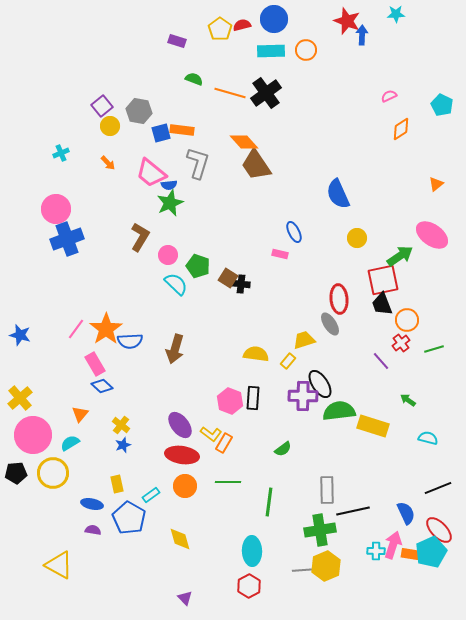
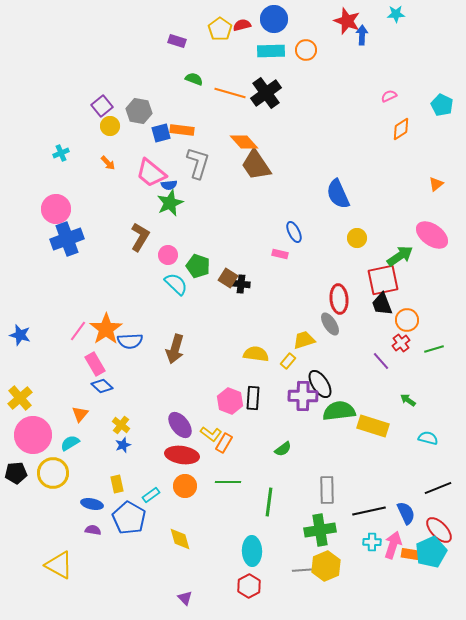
pink line at (76, 329): moved 2 px right, 2 px down
black line at (353, 511): moved 16 px right
cyan cross at (376, 551): moved 4 px left, 9 px up
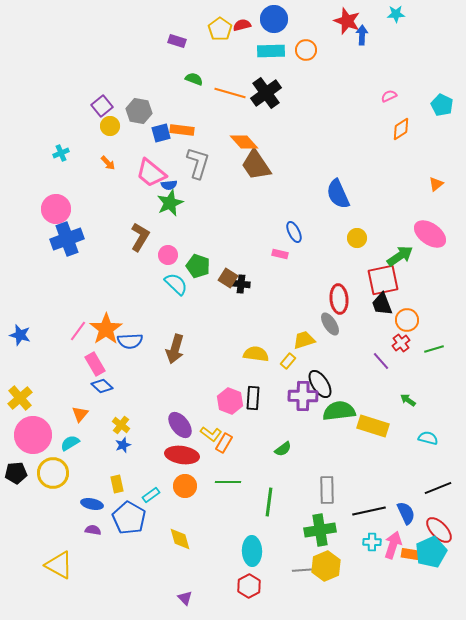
pink ellipse at (432, 235): moved 2 px left, 1 px up
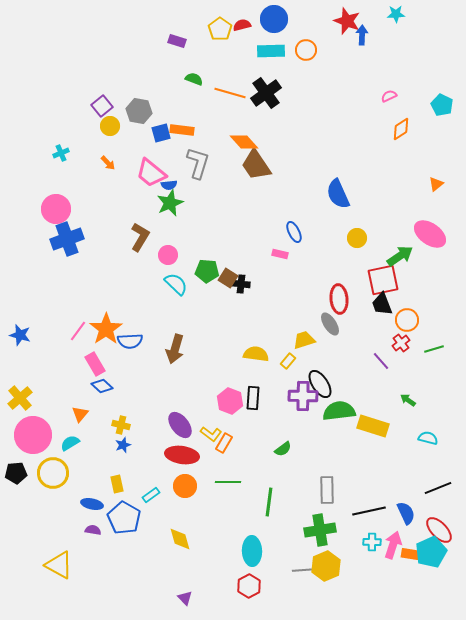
green pentagon at (198, 266): moved 9 px right, 5 px down; rotated 15 degrees counterclockwise
yellow cross at (121, 425): rotated 24 degrees counterclockwise
blue pentagon at (129, 518): moved 5 px left
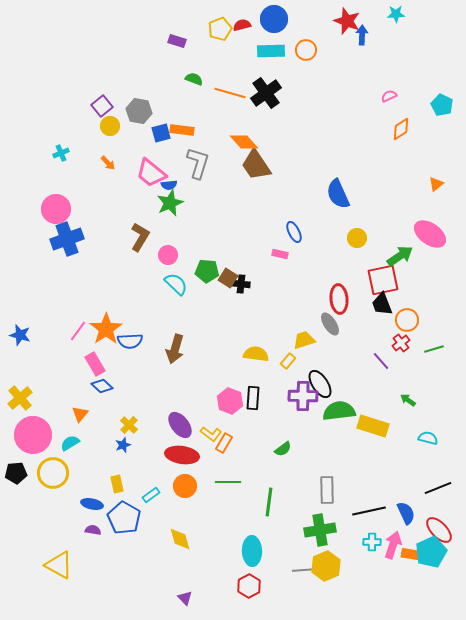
yellow pentagon at (220, 29): rotated 15 degrees clockwise
yellow cross at (121, 425): moved 8 px right; rotated 30 degrees clockwise
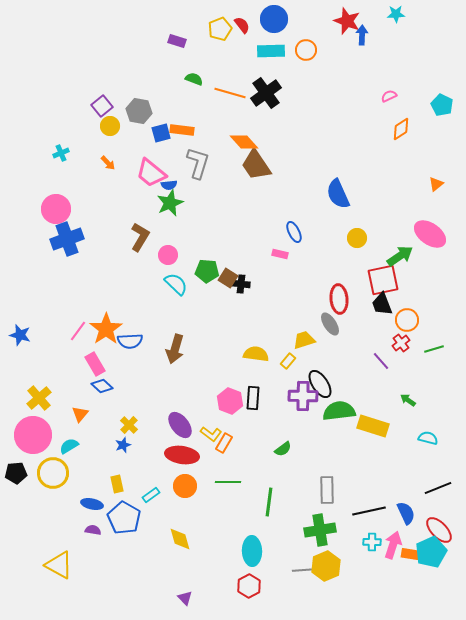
red semicircle at (242, 25): rotated 66 degrees clockwise
yellow cross at (20, 398): moved 19 px right
cyan semicircle at (70, 443): moved 1 px left, 3 px down
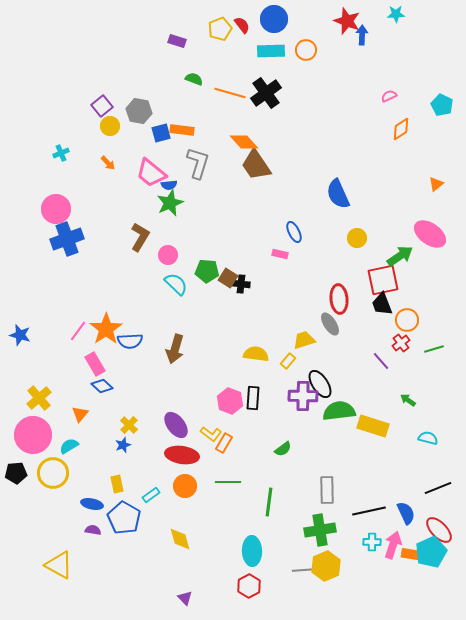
purple ellipse at (180, 425): moved 4 px left
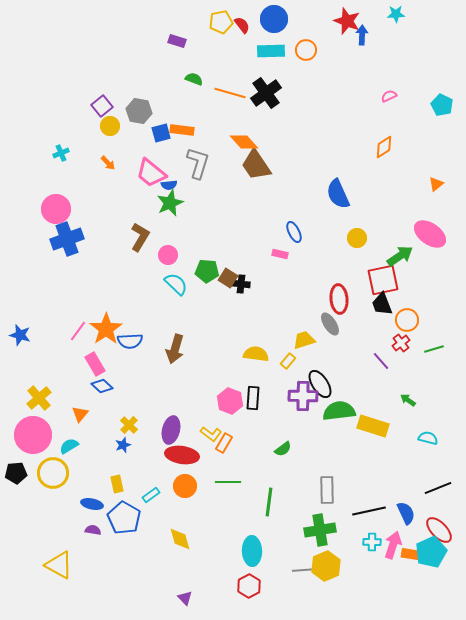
yellow pentagon at (220, 29): moved 1 px right, 7 px up; rotated 10 degrees clockwise
orange diamond at (401, 129): moved 17 px left, 18 px down
purple ellipse at (176, 425): moved 5 px left, 5 px down; rotated 52 degrees clockwise
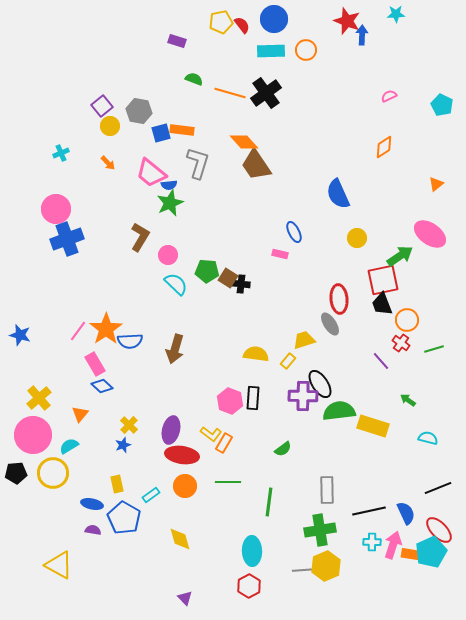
red cross at (401, 343): rotated 18 degrees counterclockwise
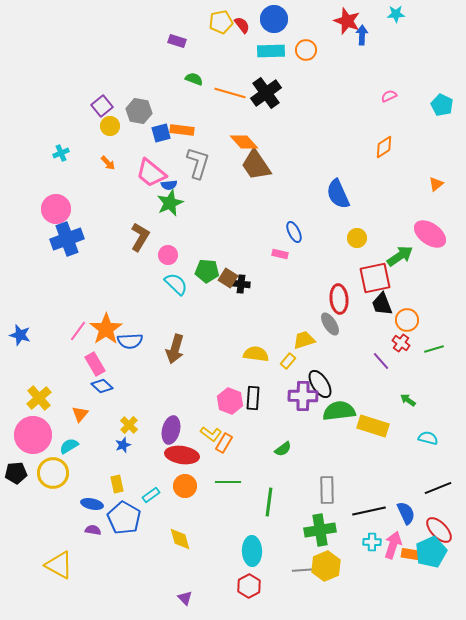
red square at (383, 280): moved 8 px left, 2 px up
